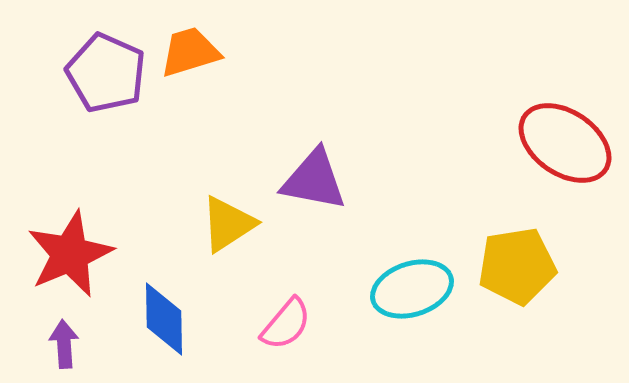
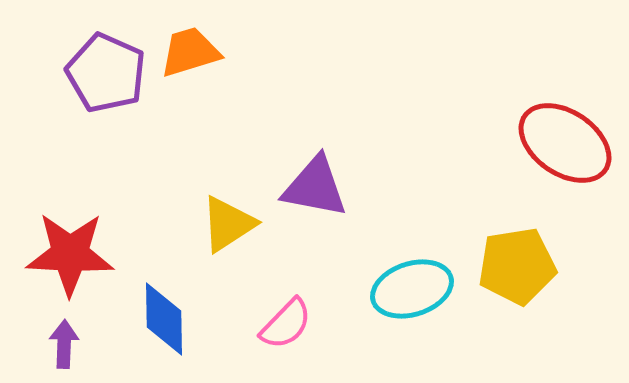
purple triangle: moved 1 px right, 7 px down
red star: rotated 26 degrees clockwise
pink semicircle: rotated 4 degrees clockwise
purple arrow: rotated 6 degrees clockwise
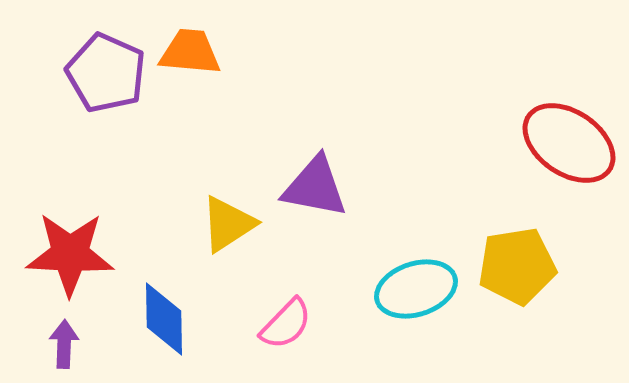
orange trapezoid: rotated 22 degrees clockwise
red ellipse: moved 4 px right
cyan ellipse: moved 4 px right
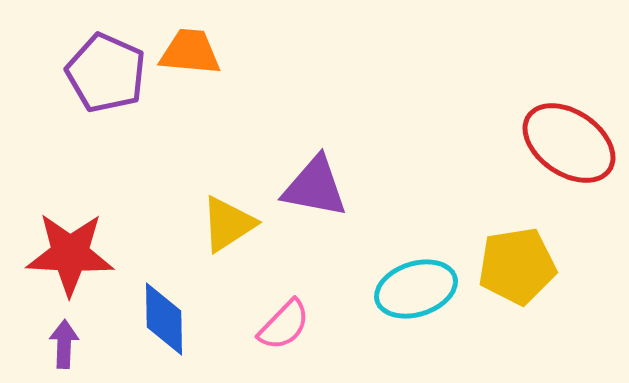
pink semicircle: moved 2 px left, 1 px down
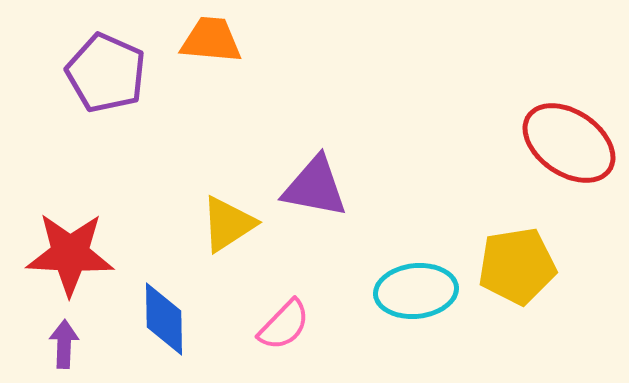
orange trapezoid: moved 21 px right, 12 px up
cyan ellipse: moved 2 px down; rotated 12 degrees clockwise
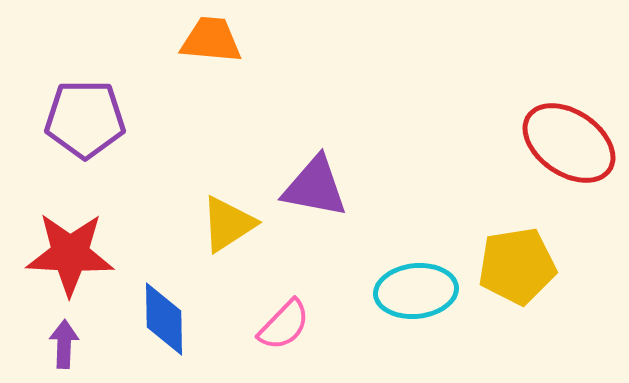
purple pentagon: moved 21 px left, 46 px down; rotated 24 degrees counterclockwise
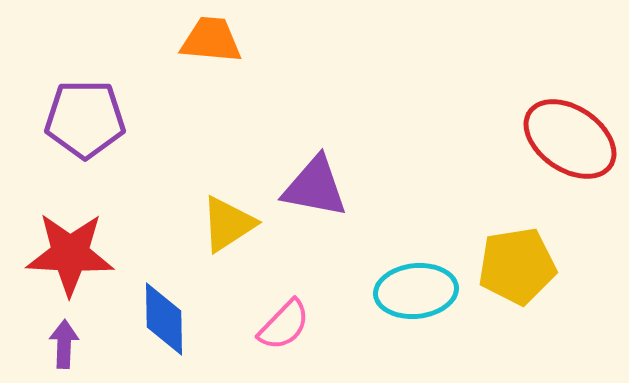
red ellipse: moved 1 px right, 4 px up
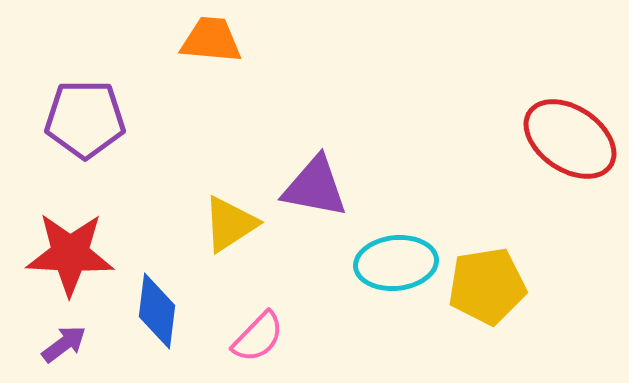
yellow triangle: moved 2 px right
yellow pentagon: moved 30 px left, 20 px down
cyan ellipse: moved 20 px left, 28 px up
blue diamond: moved 7 px left, 8 px up; rotated 8 degrees clockwise
pink semicircle: moved 26 px left, 12 px down
purple arrow: rotated 51 degrees clockwise
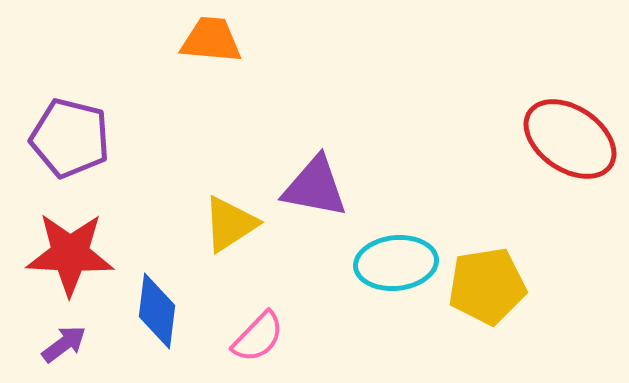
purple pentagon: moved 15 px left, 19 px down; rotated 14 degrees clockwise
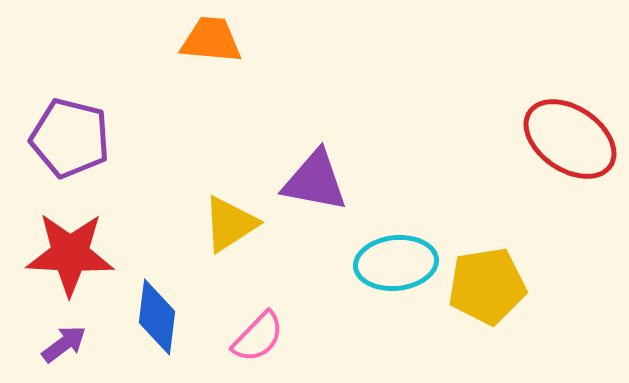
purple triangle: moved 6 px up
blue diamond: moved 6 px down
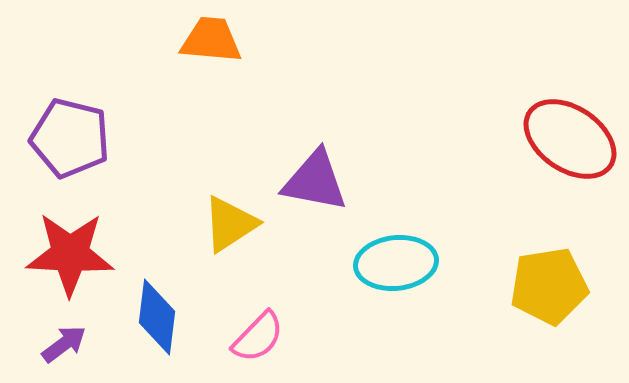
yellow pentagon: moved 62 px right
